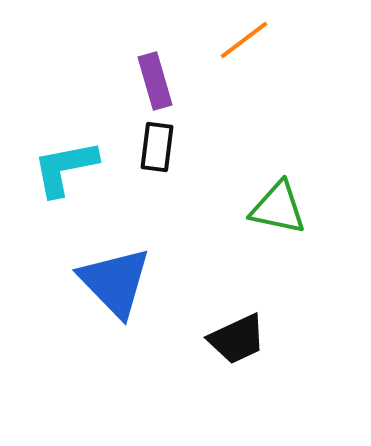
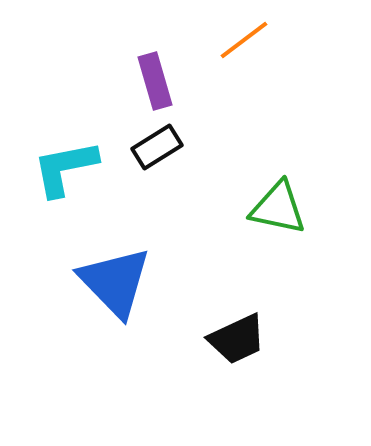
black rectangle: rotated 51 degrees clockwise
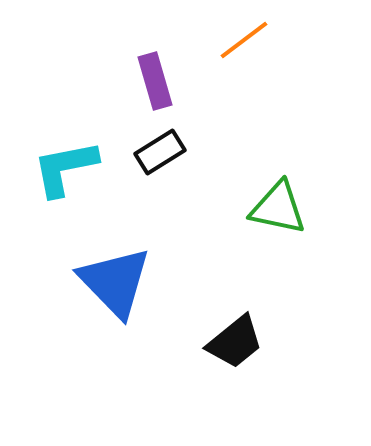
black rectangle: moved 3 px right, 5 px down
black trapezoid: moved 2 px left, 3 px down; rotated 14 degrees counterclockwise
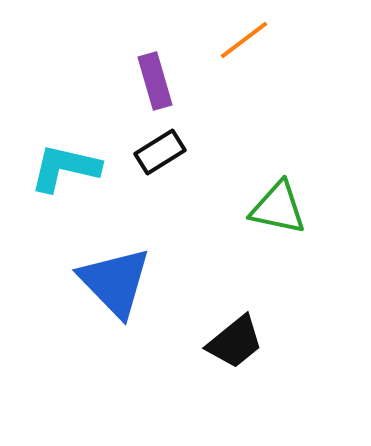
cyan L-shape: rotated 24 degrees clockwise
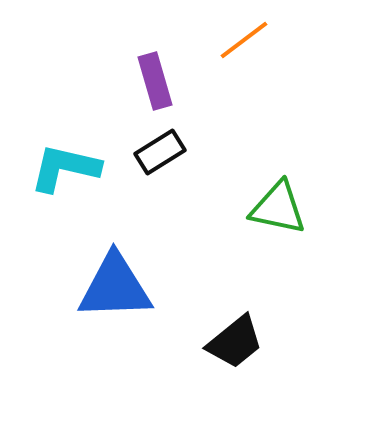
blue triangle: moved 5 px down; rotated 48 degrees counterclockwise
